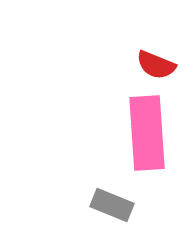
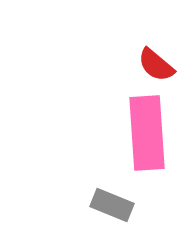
red semicircle: rotated 18 degrees clockwise
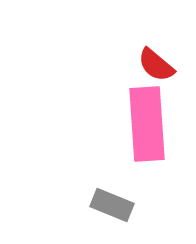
pink rectangle: moved 9 px up
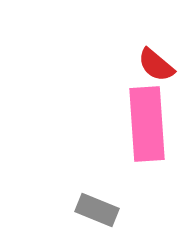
gray rectangle: moved 15 px left, 5 px down
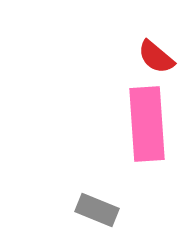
red semicircle: moved 8 px up
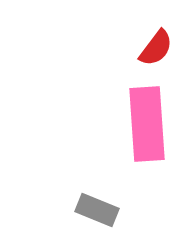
red semicircle: moved 9 px up; rotated 93 degrees counterclockwise
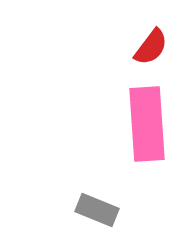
red semicircle: moved 5 px left, 1 px up
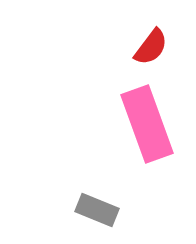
pink rectangle: rotated 16 degrees counterclockwise
